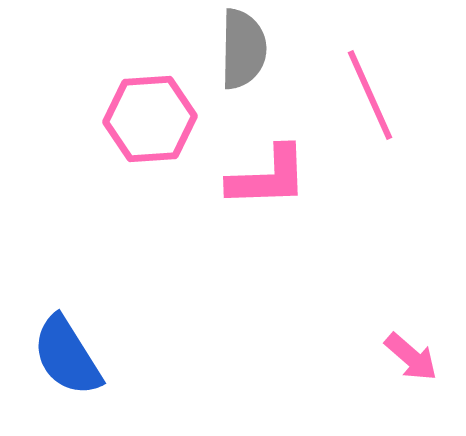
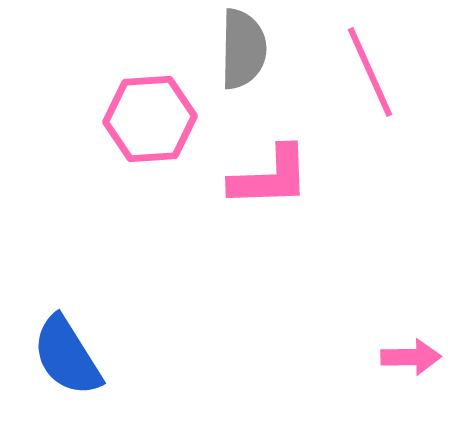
pink line: moved 23 px up
pink L-shape: moved 2 px right
pink arrow: rotated 42 degrees counterclockwise
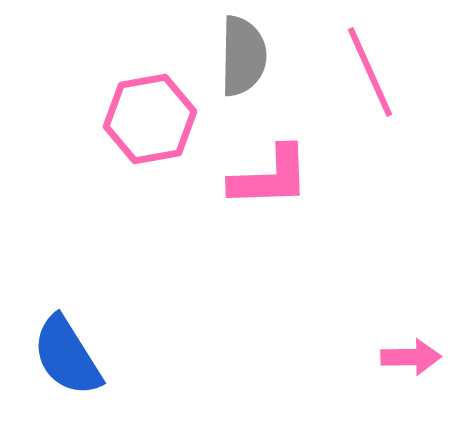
gray semicircle: moved 7 px down
pink hexagon: rotated 6 degrees counterclockwise
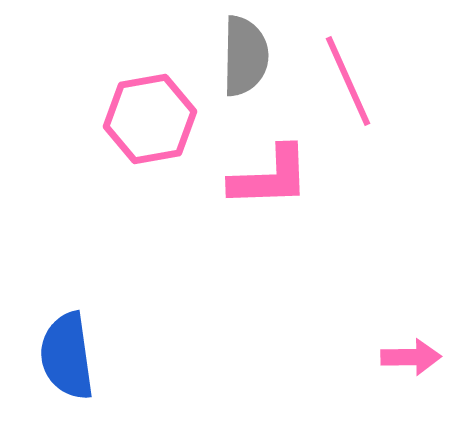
gray semicircle: moved 2 px right
pink line: moved 22 px left, 9 px down
blue semicircle: rotated 24 degrees clockwise
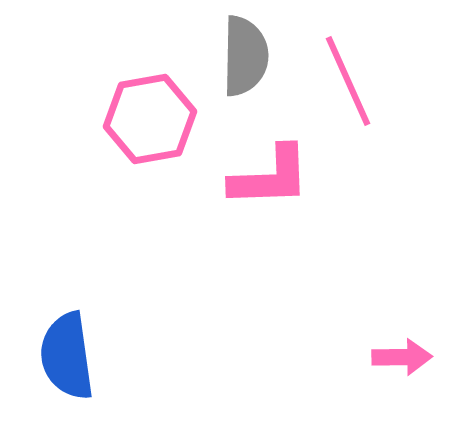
pink arrow: moved 9 px left
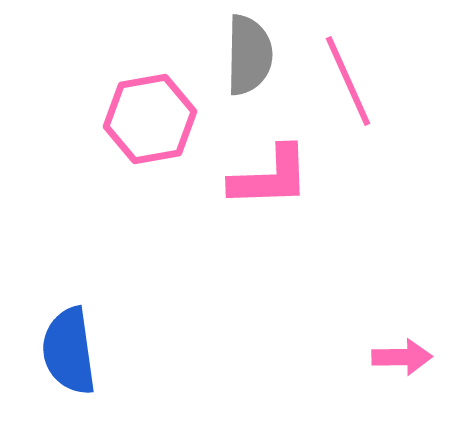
gray semicircle: moved 4 px right, 1 px up
blue semicircle: moved 2 px right, 5 px up
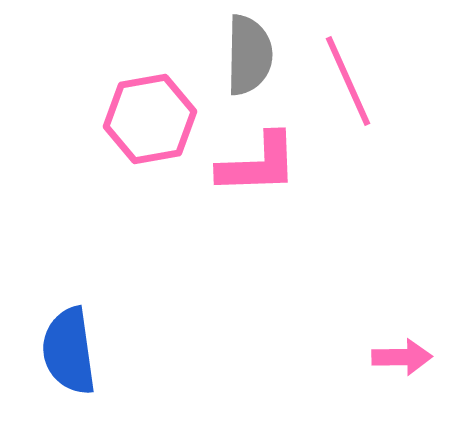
pink L-shape: moved 12 px left, 13 px up
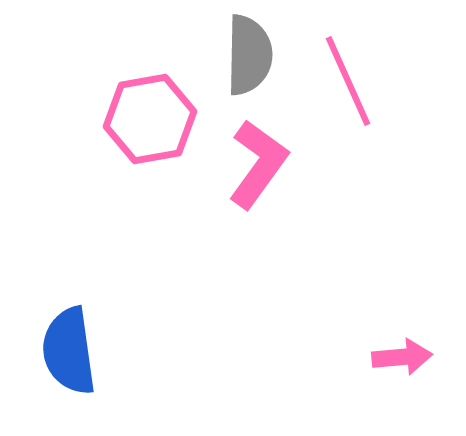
pink L-shape: rotated 52 degrees counterclockwise
pink arrow: rotated 4 degrees counterclockwise
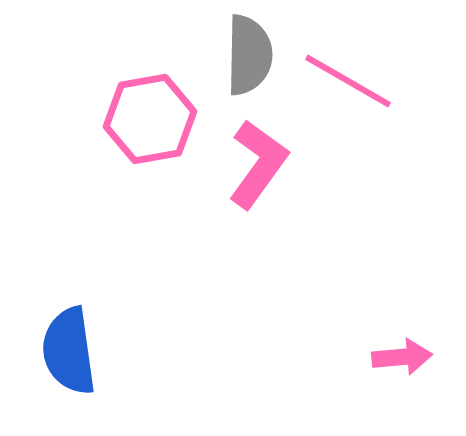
pink line: rotated 36 degrees counterclockwise
